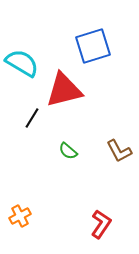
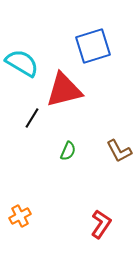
green semicircle: rotated 108 degrees counterclockwise
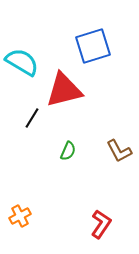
cyan semicircle: moved 1 px up
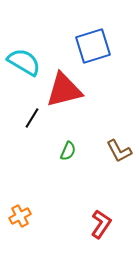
cyan semicircle: moved 2 px right
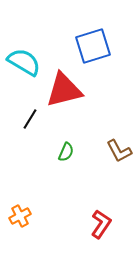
black line: moved 2 px left, 1 px down
green semicircle: moved 2 px left, 1 px down
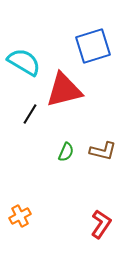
black line: moved 5 px up
brown L-shape: moved 16 px left; rotated 48 degrees counterclockwise
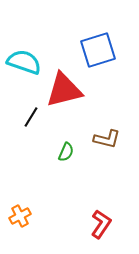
blue square: moved 5 px right, 4 px down
cyan semicircle: rotated 12 degrees counterclockwise
black line: moved 1 px right, 3 px down
brown L-shape: moved 4 px right, 12 px up
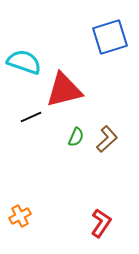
blue square: moved 12 px right, 13 px up
black line: rotated 35 degrees clockwise
brown L-shape: rotated 56 degrees counterclockwise
green semicircle: moved 10 px right, 15 px up
red L-shape: moved 1 px up
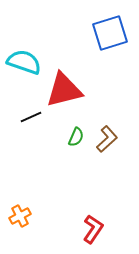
blue square: moved 4 px up
red L-shape: moved 8 px left, 6 px down
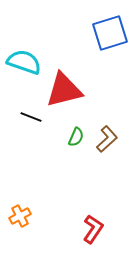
black line: rotated 45 degrees clockwise
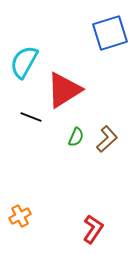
cyan semicircle: rotated 80 degrees counterclockwise
red triangle: rotated 18 degrees counterclockwise
